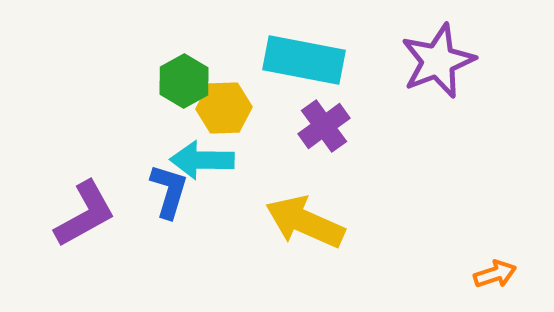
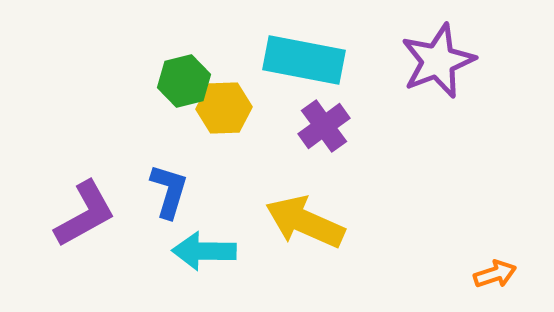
green hexagon: rotated 15 degrees clockwise
cyan arrow: moved 2 px right, 91 px down
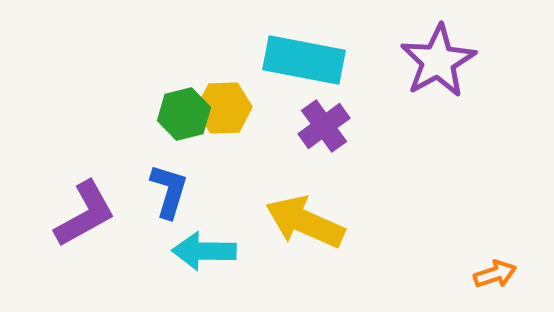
purple star: rotated 8 degrees counterclockwise
green hexagon: moved 33 px down
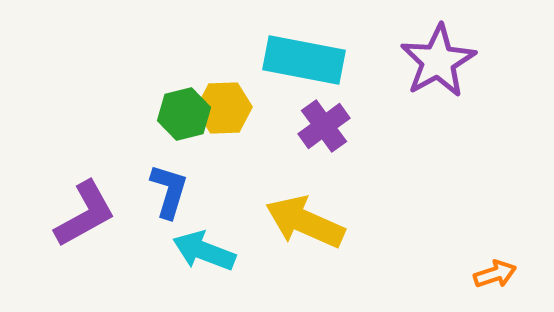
cyan arrow: rotated 20 degrees clockwise
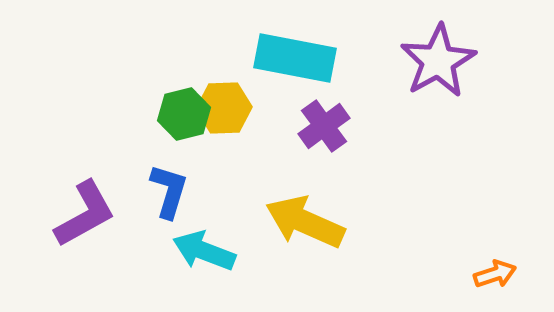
cyan rectangle: moved 9 px left, 2 px up
